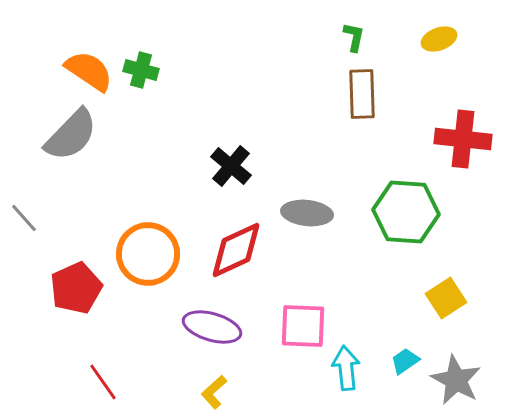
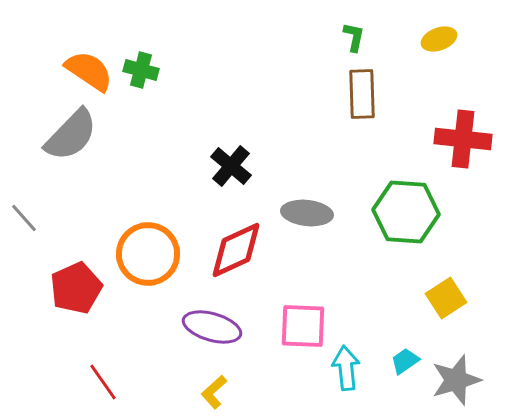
gray star: rotated 27 degrees clockwise
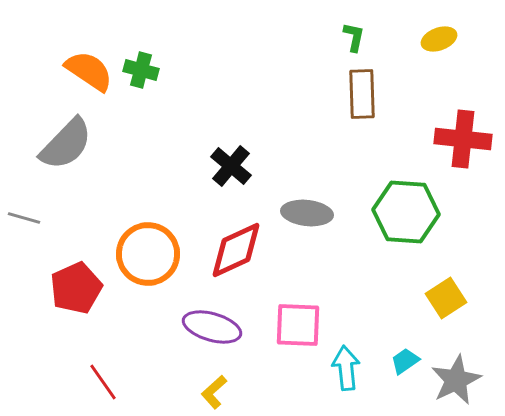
gray semicircle: moved 5 px left, 9 px down
gray line: rotated 32 degrees counterclockwise
pink square: moved 5 px left, 1 px up
gray star: rotated 9 degrees counterclockwise
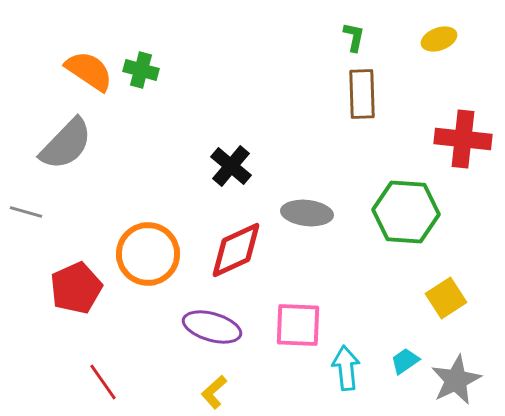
gray line: moved 2 px right, 6 px up
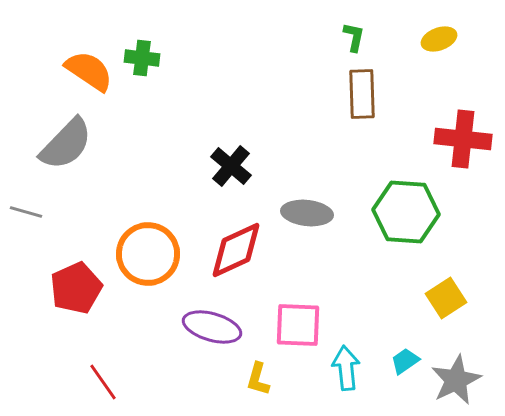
green cross: moved 1 px right, 12 px up; rotated 8 degrees counterclockwise
yellow L-shape: moved 44 px right, 13 px up; rotated 32 degrees counterclockwise
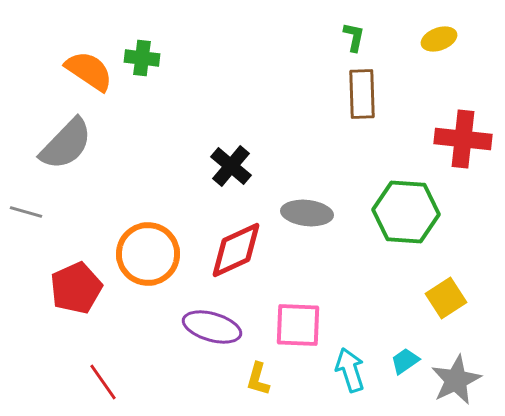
cyan arrow: moved 4 px right, 2 px down; rotated 12 degrees counterclockwise
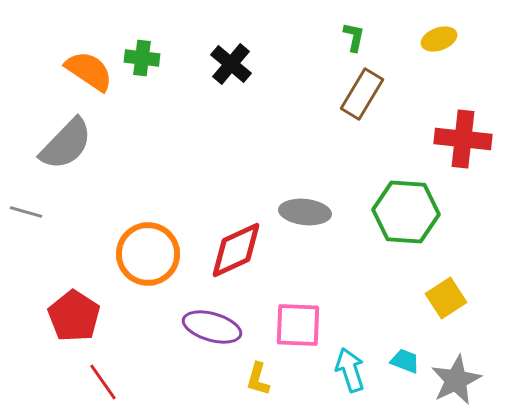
brown rectangle: rotated 33 degrees clockwise
black cross: moved 102 px up
gray ellipse: moved 2 px left, 1 px up
red pentagon: moved 2 px left, 28 px down; rotated 15 degrees counterclockwise
cyan trapezoid: rotated 56 degrees clockwise
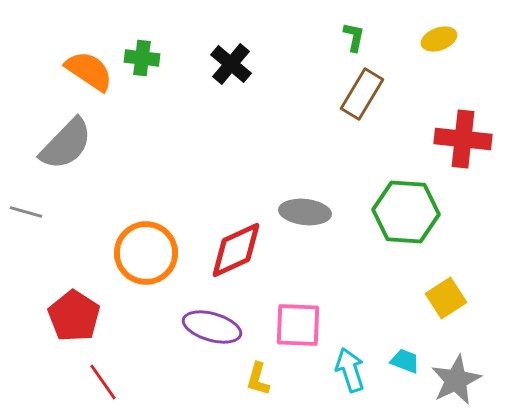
orange circle: moved 2 px left, 1 px up
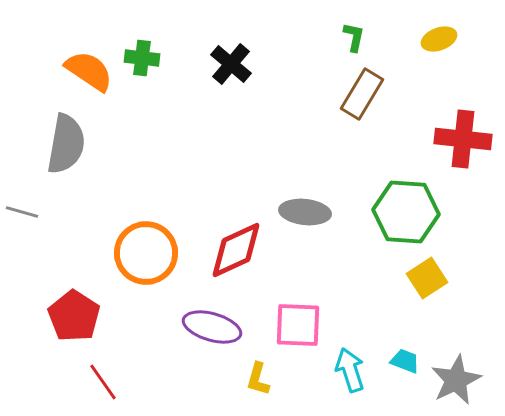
gray semicircle: rotated 34 degrees counterclockwise
gray line: moved 4 px left
yellow square: moved 19 px left, 20 px up
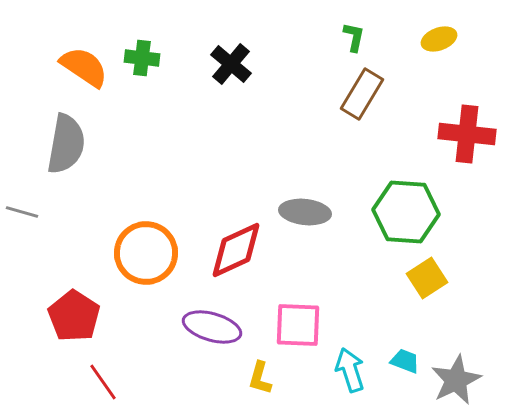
orange semicircle: moved 5 px left, 4 px up
red cross: moved 4 px right, 5 px up
yellow L-shape: moved 2 px right, 1 px up
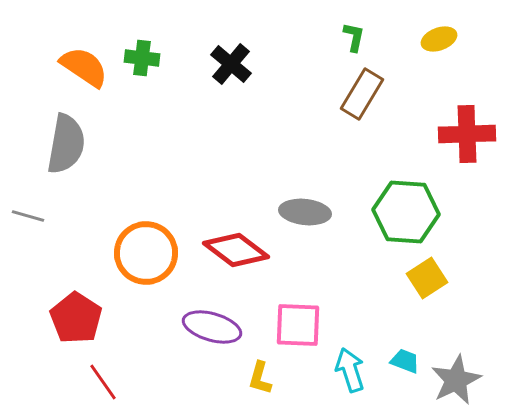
red cross: rotated 8 degrees counterclockwise
gray line: moved 6 px right, 4 px down
red diamond: rotated 62 degrees clockwise
red pentagon: moved 2 px right, 2 px down
